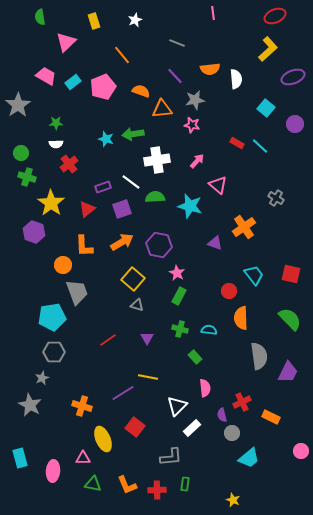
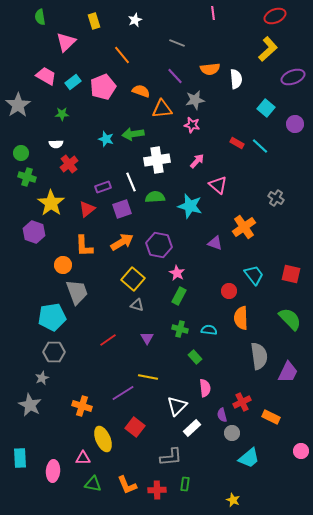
green star at (56, 123): moved 6 px right, 9 px up
white line at (131, 182): rotated 30 degrees clockwise
cyan rectangle at (20, 458): rotated 12 degrees clockwise
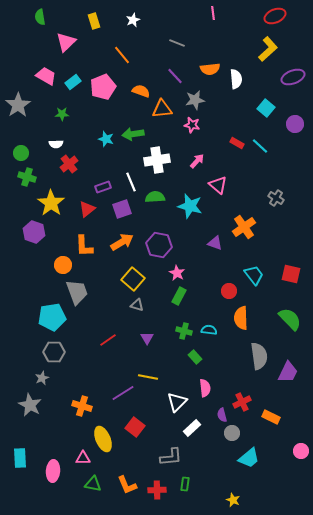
white star at (135, 20): moved 2 px left
green cross at (180, 329): moved 4 px right, 2 px down
white triangle at (177, 406): moved 4 px up
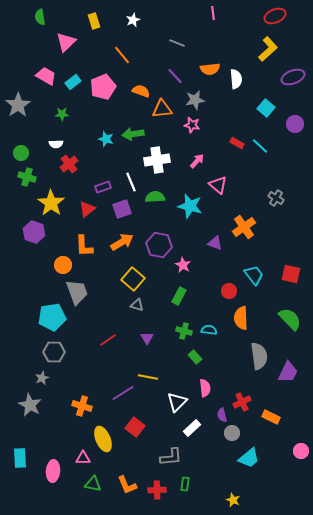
pink star at (177, 273): moved 6 px right, 8 px up
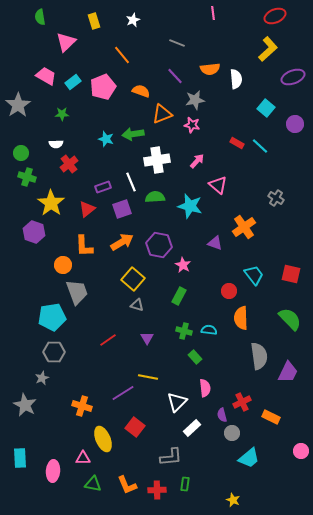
orange triangle at (162, 109): moved 5 px down; rotated 15 degrees counterclockwise
gray star at (30, 405): moved 5 px left
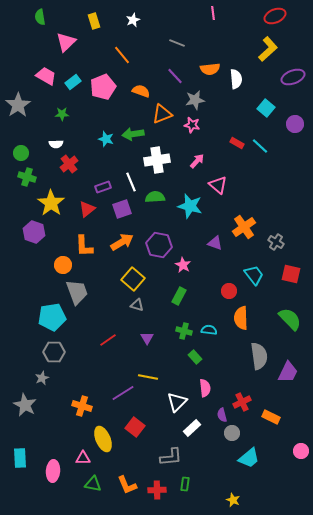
gray cross at (276, 198): moved 44 px down
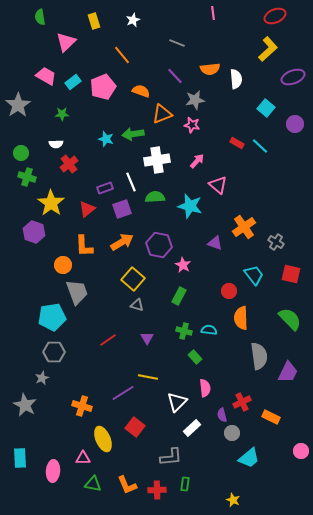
purple rectangle at (103, 187): moved 2 px right, 1 px down
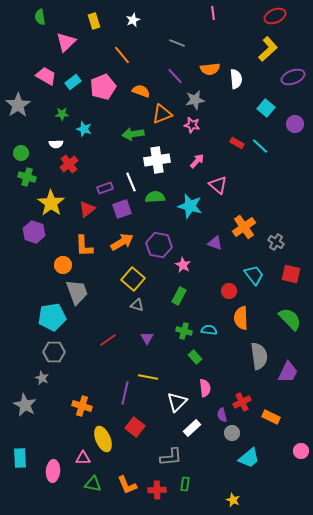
cyan star at (106, 139): moved 22 px left, 10 px up
gray star at (42, 378): rotated 24 degrees counterclockwise
purple line at (123, 393): moved 2 px right; rotated 45 degrees counterclockwise
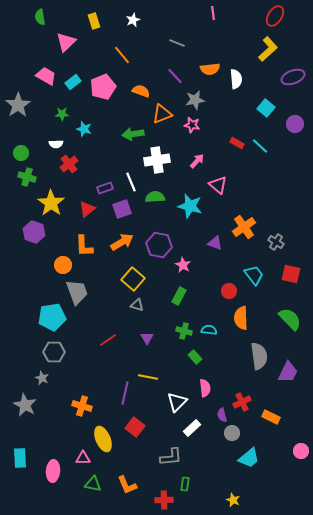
red ellipse at (275, 16): rotated 35 degrees counterclockwise
red cross at (157, 490): moved 7 px right, 10 px down
